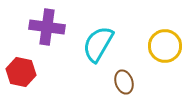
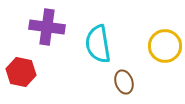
cyan semicircle: rotated 39 degrees counterclockwise
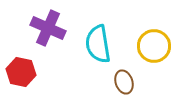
purple cross: moved 1 px right, 1 px down; rotated 16 degrees clockwise
yellow circle: moved 11 px left
